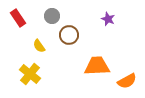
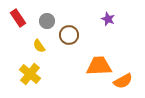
gray circle: moved 5 px left, 5 px down
orange trapezoid: moved 2 px right
orange semicircle: moved 4 px left
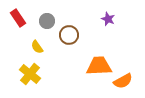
yellow semicircle: moved 2 px left, 1 px down
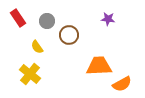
purple star: rotated 16 degrees counterclockwise
orange semicircle: moved 1 px left, 3 px down
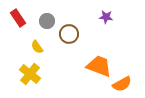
purple star: moved 2 px left, 2 px up
brown circle: moved 1 px up
orange trapezoid: rotated 24 degrees clockwise
